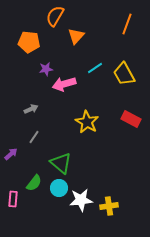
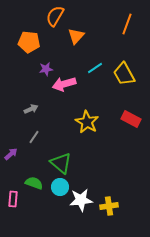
green semicircle: rotated 108 degrees counterclockwise
cyan circle: moved 1 px right, 1 px up
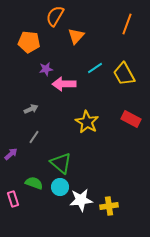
pink arrow: rotated 15 degrees clockwise
pink rectangle: rotated 21 degrees counterclockwise
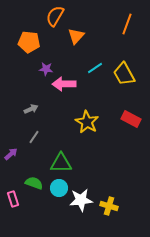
purple star: rotated 16 degrees clockwise
green triangle: rotated 40 degrees counterclockwise
cyan circle: moved 1 px left, 1 px down
yellow cross: rotated 24 degrees clockwise
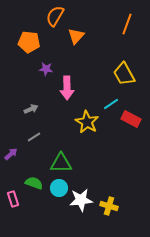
cyan line: moved 16 px right, 36 px down
pink arrow: moved 3 px right, 4 px down; rotated 90 degrees counterclockwise
gray line: rotated 24 degrees clockwise
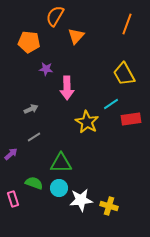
red rectangle: rotated 36 degrees counterclockwise
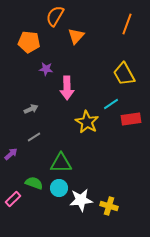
pink rectangle: rotated 63 degrees clockwise
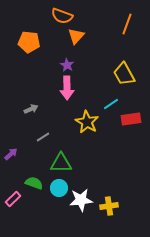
orange semicircle: moved 7 px right; rotated 100 degrees counterclockwise
purple star: moved 21 px right, 4 px up; rotated 24 degrees clockwise
gray line: moved 9 px right
yellow cross: rotated 24 degrees counterclockwise
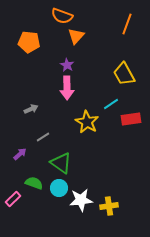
purple arrow: moved 9 px right
green triangle: rotated 35 degrees clockwise
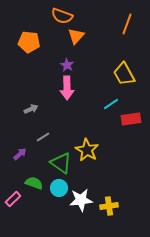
yellow star: moved 28 px down
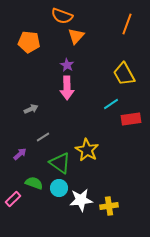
green triangle: moved 1 px left
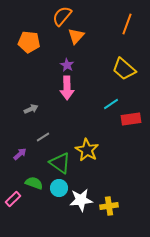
orange semicircle: rotated 110 degrees clockwise
yellow trapezoid: moved 5 px up; rotated 20 degrees counterclockwise
